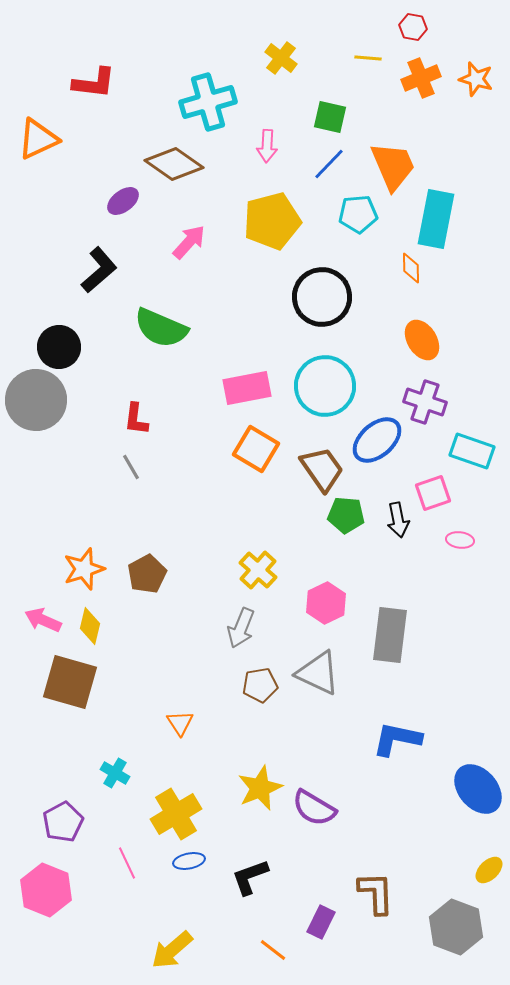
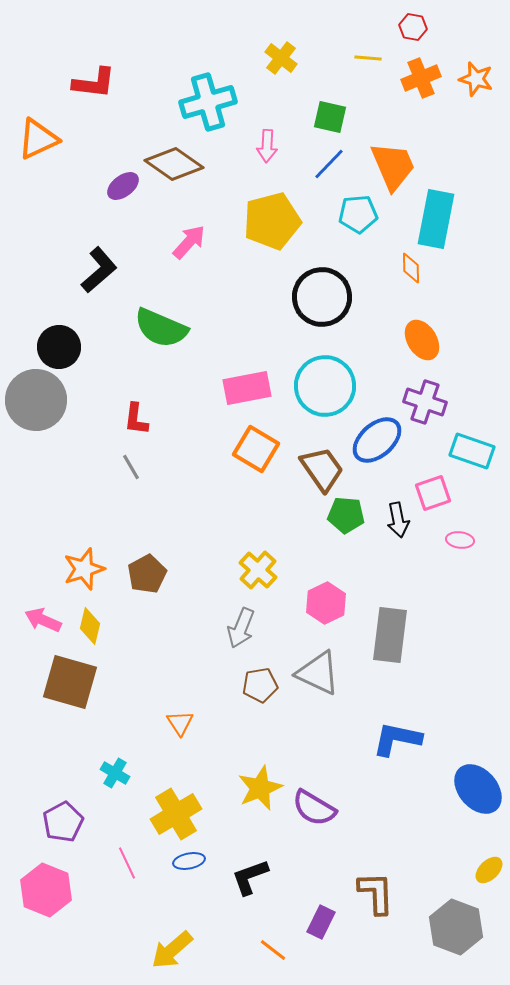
purple ellipse at (123, 201): moved 15 px up
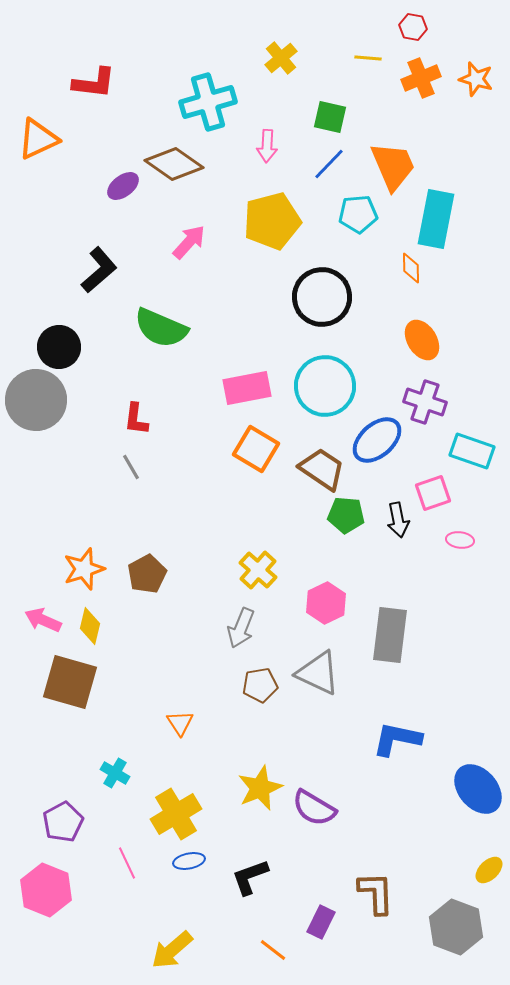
yellow cross at (281, 58): rotated 12 degrees clockwise
brown trapezoid at (322, 469): rotated 21 degrees counterclockwise
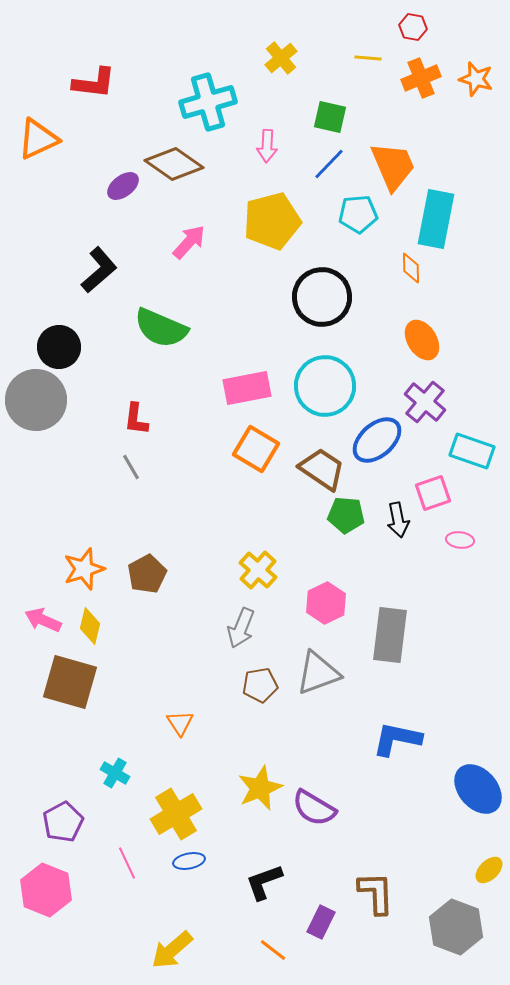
purple cross at (425, 402): rotated 21 degrees clockwise
gray triangle at (318, 673): rotated 45 degrees counterclockwise
black L-shape at (250, 877): moved 14 px right, 5 px down
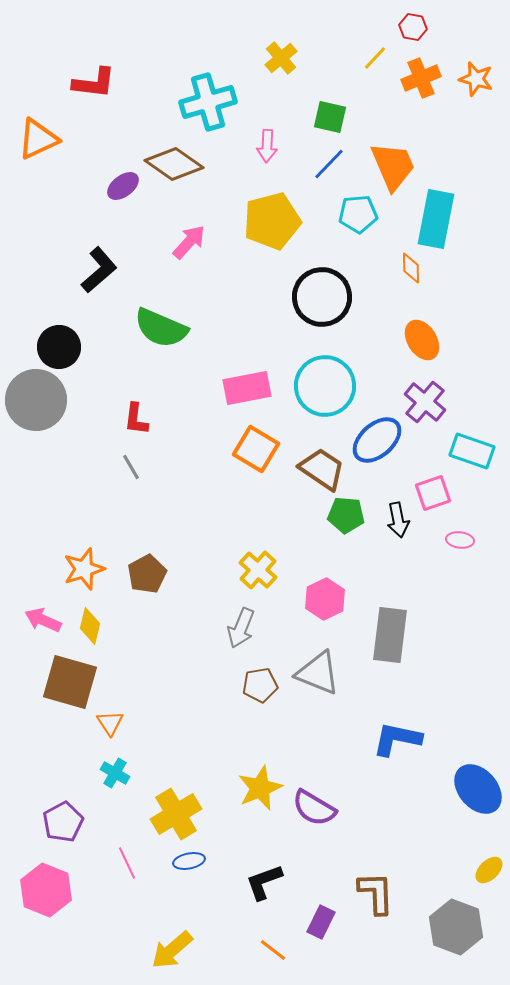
yellow line at (368, 58): moved 7 px right; rotated 52 degrees counterclockwise
pink hexagon at (326, 603): moved 1 px left, 4 px up
gray triangle at (318, 673): rotated 42 degrees clockwise
orange triangle at (180, 723): moved 70 px left
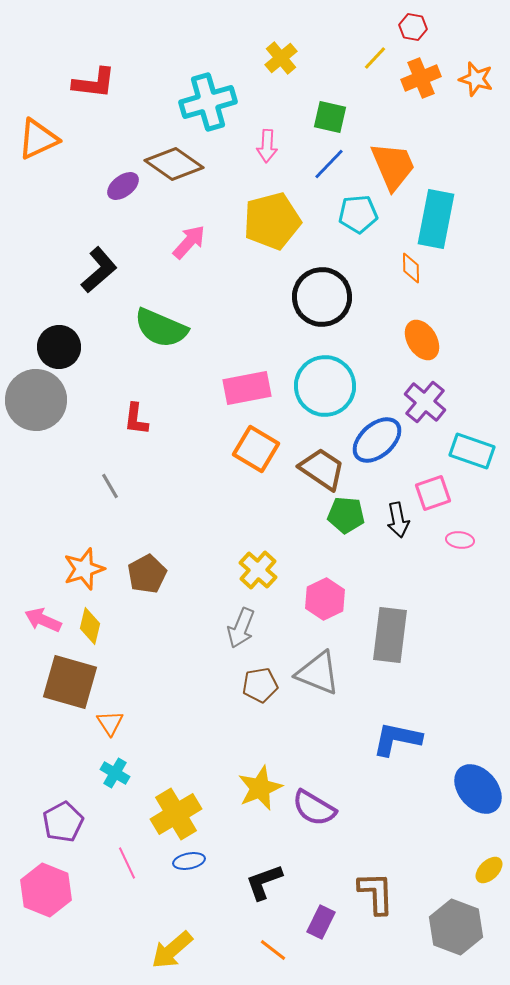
gray line at (131, 467): moved 21 px left, 19 px down
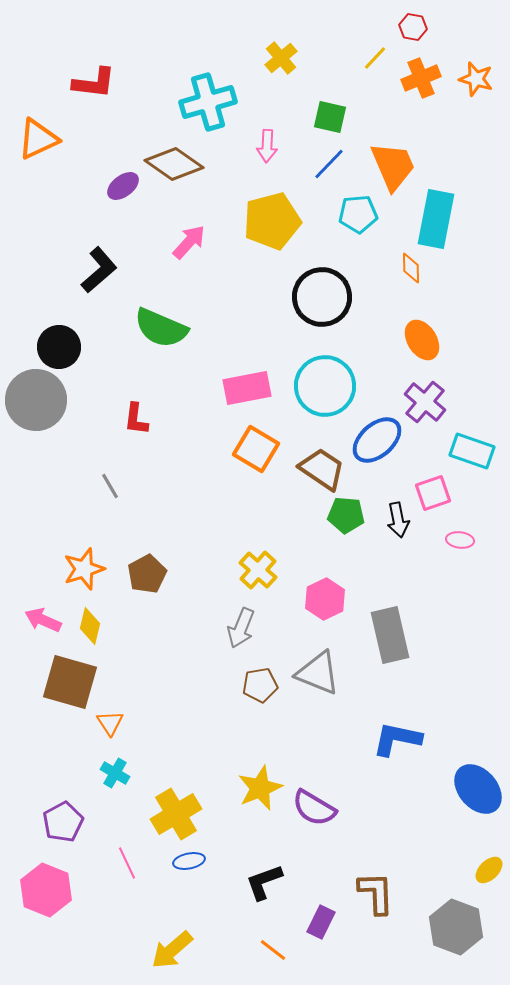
gray rectangle at (390, 635): rotated 20 degrees counterclockwise
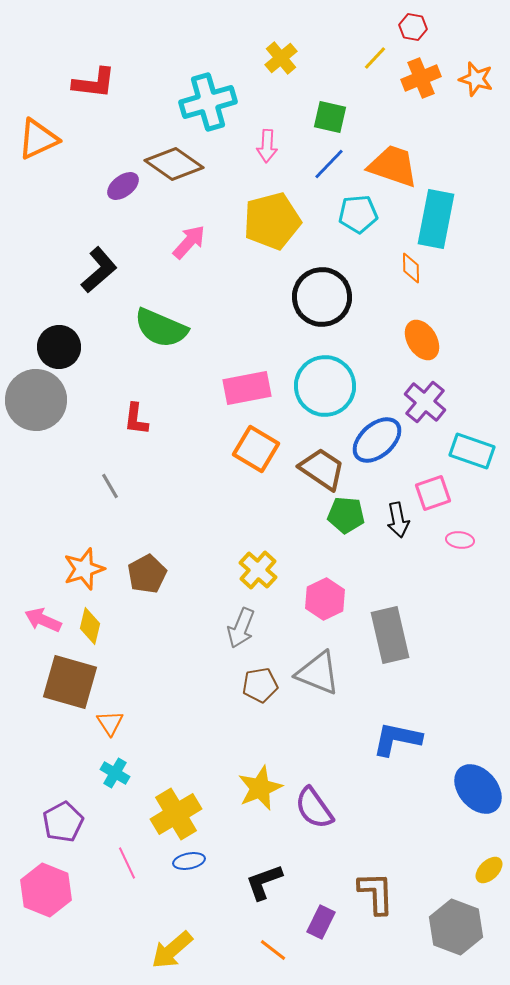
orange trapezoid at (393, 166): rotated 48 degrees counterclockwise
purple semicircle at (314, 808): rotated 24 degrees clockwise
